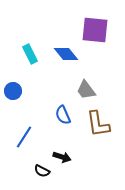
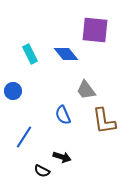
brown L-shape: moved 6 px right, 3 px up
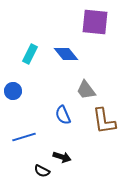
purple square: moved 8 px up
cyan rectangle: rotated 54 degrees clockwise
blue line: rotated 40 degrees clockwise
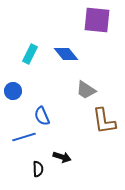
purple square: moved 2 px right, 2 px up
gray trapezoid: rotated 20 degrees counterclockwise
blue semicircle: moved 21 px left, 1 px down
black semicircle: moved 4 px left, 2 px up; rotated 119 degrees counterclockwise
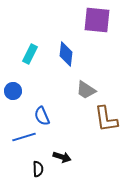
blue diamond: rotated 45 degrees clockwise
brown L-shape: moved 2 px right, 2 px up
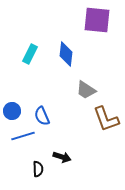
blue circle: moved 1 px left, 20 px down
brown L-shape: rotated 12 degrees counterclockwise
blue line: moved 1 px left, 1 px up
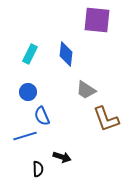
blue circle: moved 16 px right, 19 px up
blue line: moved 2 px right
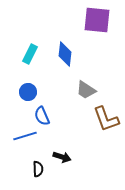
blue diamond: moved 1 px left
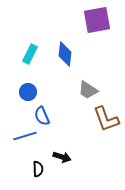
purple square: rotated 16 degrees counterclockwise
gray trapezoid: moved 2 px right
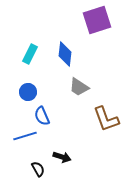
purple square: rotated 8 degrees counterclockwise
gray trapezoid: moved 9 px left, 3 px up
black semicircle: rotated 28 degrees counterclockwise
